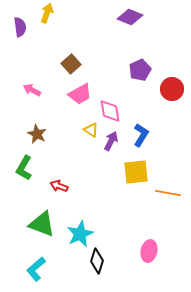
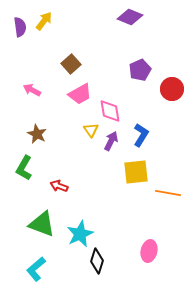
yellow arrow: moved 3 px left, 8 px down; rotated 18 degrees clockwise
yellow triangle: rotated 21 degrees clockwise
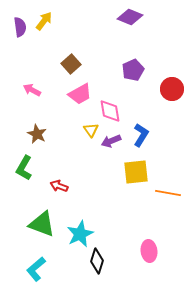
purple pentagon: moved 7 px left
purple arrow: rotated 138 degrees counterclockwise
pink ellipse: rotated 20 degrees counterclockwise
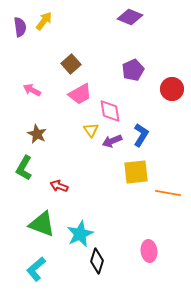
purple arrow: moved 1 px right
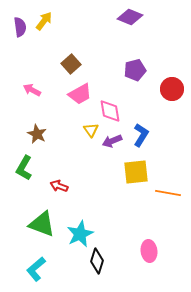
purple pentagon: moved 2 px right; rotated 10 degrees clockwise
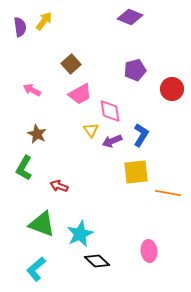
black diamond: rotated 65 degrees counterclockwise
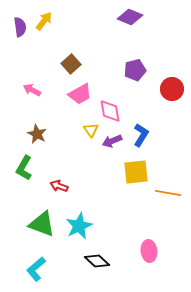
cyan star: moved 1 px left, 8 px up
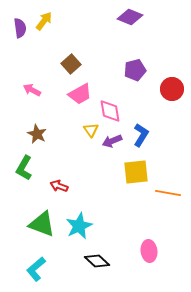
purple semicircle: moved 1 px down
